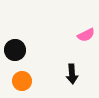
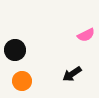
black arrow: rotated 60 degrees clockwise
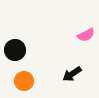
orange circle: moved 2 px right
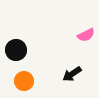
black circle: moved 1 px right
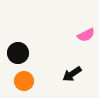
black circle: moved 2 px right, 3 px down
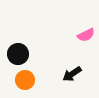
black circle: moved 1 px down
orange circle: moved 1 px right, 1 px up
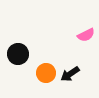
black arrow: moved 2 px left
orange circle: moved 21 px right, 7 px up
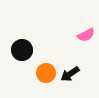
black circle: moved 4 px right, 4 px up
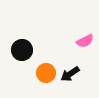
pink semicircle: moved 1 px left, 6 px down
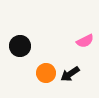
black circle: moved 2 px left, 4 px up
